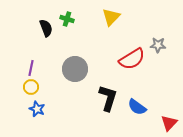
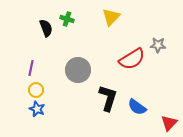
gray circle: moved 3 px right, 1 px down
yellow circle: moved 5 px right, 3 px down
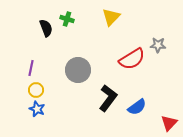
black L-shape: rotated 20 degrees clockwise
blue semicircle: rotated 72 degrees counterclockwise
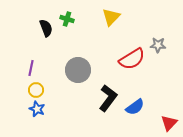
blue semicircle: moved 2 px left
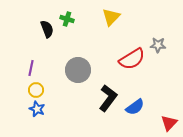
black semicircle: moved 1 px right, 1 px down
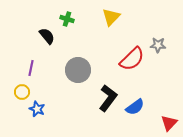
black semicircle: moved 7 px down; rotated 18 degrees counterclockwise
red semicircle: rotated 12 degrees counterclockwise
yellow circle: moved 14 px left, 2 px down
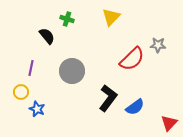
gray circle: moved 6 px left, 1 px down
yellow circle: moved 1 px left
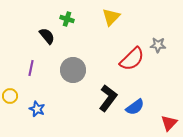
gray circle: moved 1 px right, 1 px up
yellow circle: moved 11 px left, 4 px down
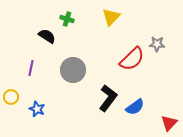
black semicircle: rotated 18 degrees counterclockwise
gray star: moved 1 px left, 1 px up
yellow circle: moved 1 px right, 1 px down
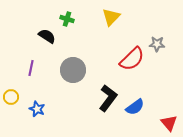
red triangle: rotated 24 degrees counterclockwise
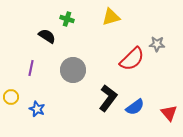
yellow triangle: rotated 30 degrees clockwise
red triangle: moved 10 px up
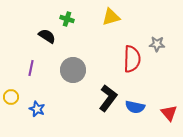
red semicircle: rotated 44 degrees counterclockwise
blue semicircle: rotated 48 degrees clockwise
